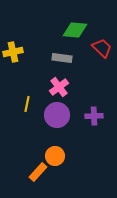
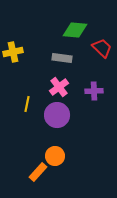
purple cross: moved 25 px up
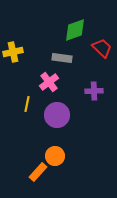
green diamond: rotated 25 degrees counterclockwise
pink cross: moved 10 px left, 5 px up
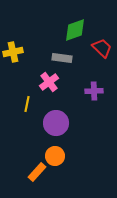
purple circle: moved 1 px left, 8 px down
orange rectangle: moved 1 px left
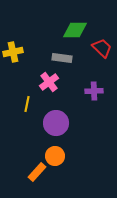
green diamond: rotated 20 degrees clockwise
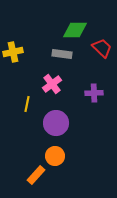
gray rectangle: moved 4 px up
pink cross: moved 3 px right, 2 px down
purple cross: moved 2 px down
orange rectangle: moved 1 px left, 3 px down
